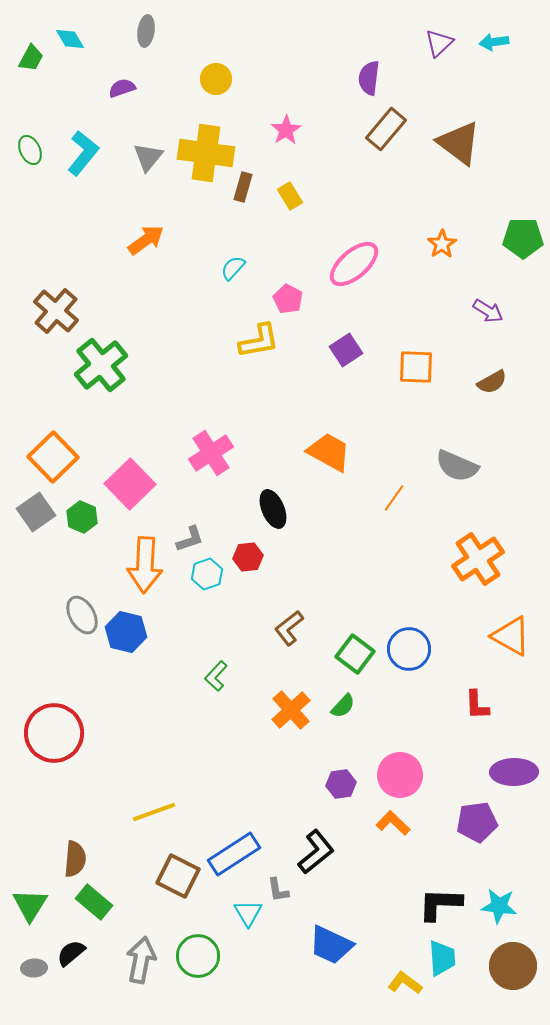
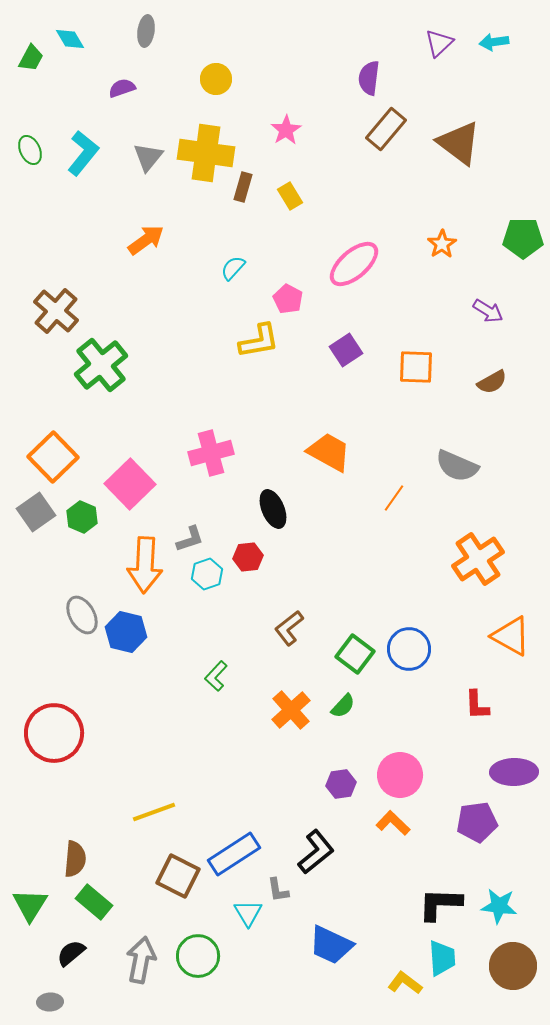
pink cross at (211, 453): rotated 18 degrees clockwise
gray ellipse at (34, 968): moved 16 px right, 34 px down
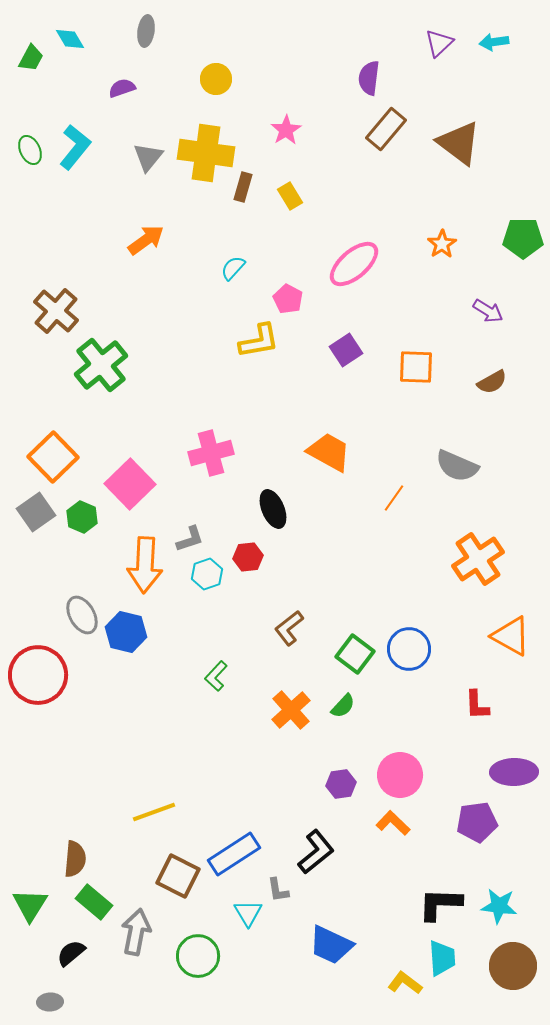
cyan L-shape at (83, 153): moved 8 px left, 6 px up
red circle at (54, 733): moved 16 px left, 58 px up
gray arrow at (141, 960): moved 5 px left, 28 px up
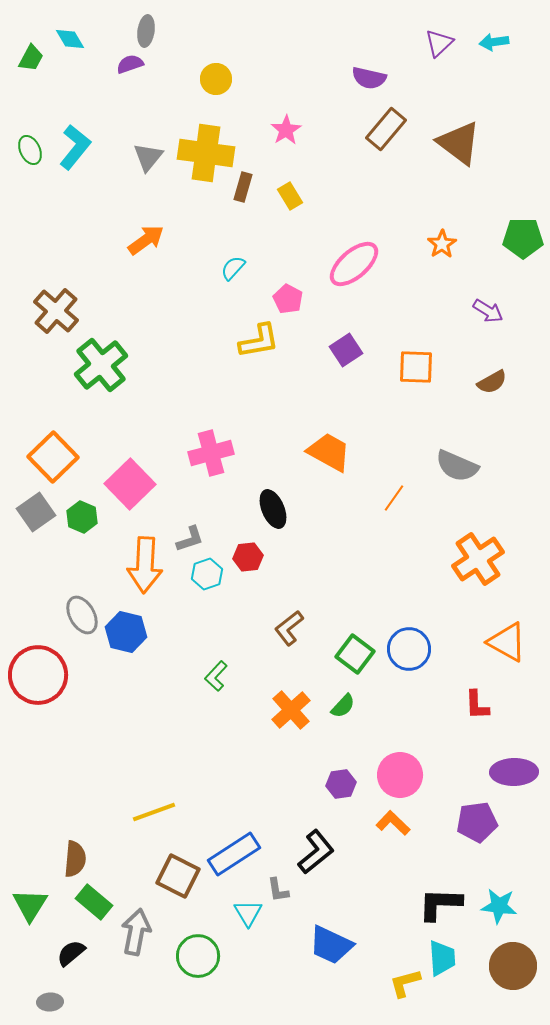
purple semicircle at (369, 78): rotated 84 degrees counterclockwise
purple semicircle at (122, 88): moved 8 px right, 24 px up
orange triangle at (511, 636): moved 4 px left, 6 px down
yellow L-shape at (405, 983): rotated 52 degrees counterclockwise
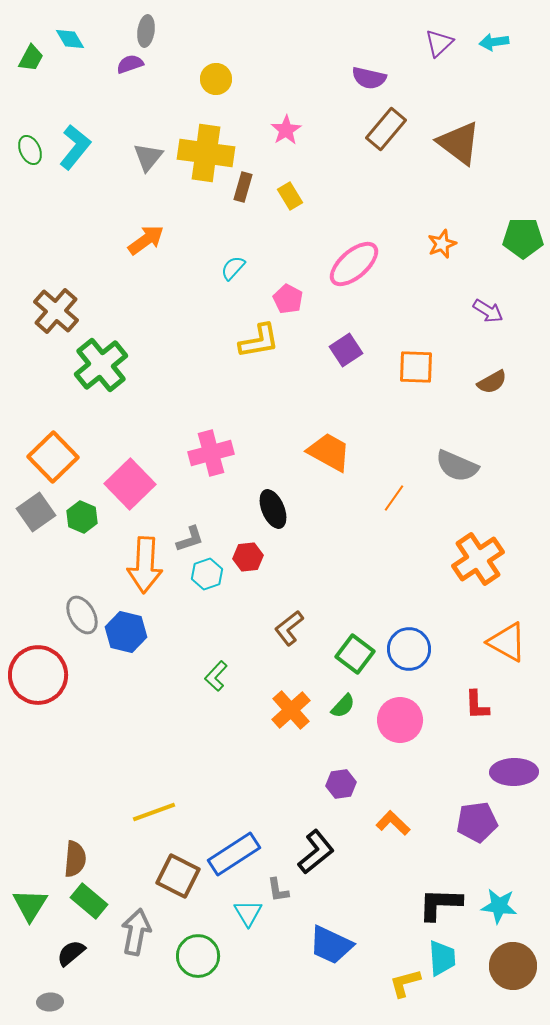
orange star at (442, 244): rotated 12 degrees clockwise
pink circle at (400, 775): moved 55 px up
green rectangle at (94, 902): moved 5 px left, 1 px up
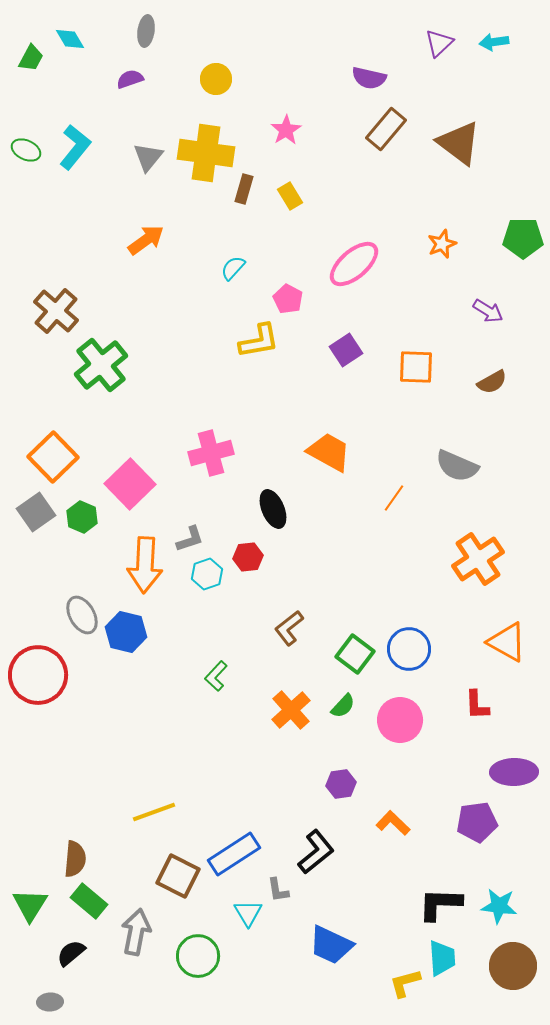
purple semicircle at (130, 64): moved 15 px down
green ellipse at (30, 150): moved 4 px left; rotated 40 degrees counterclockwise
brown rectangle at (243, 187): moved 1 px right, 2 px down
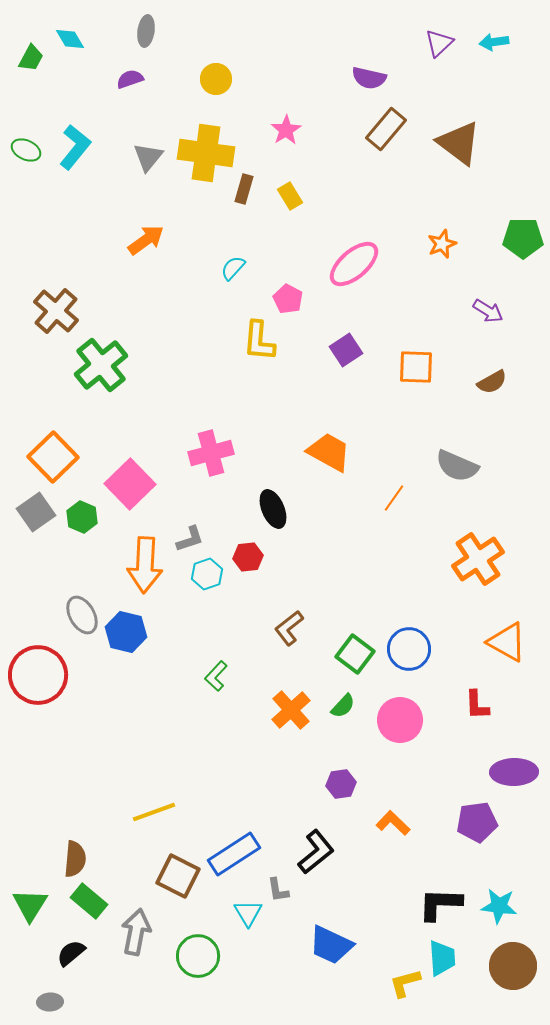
yellow L-shape at (259, 341): rotated 105 degrees clockwise
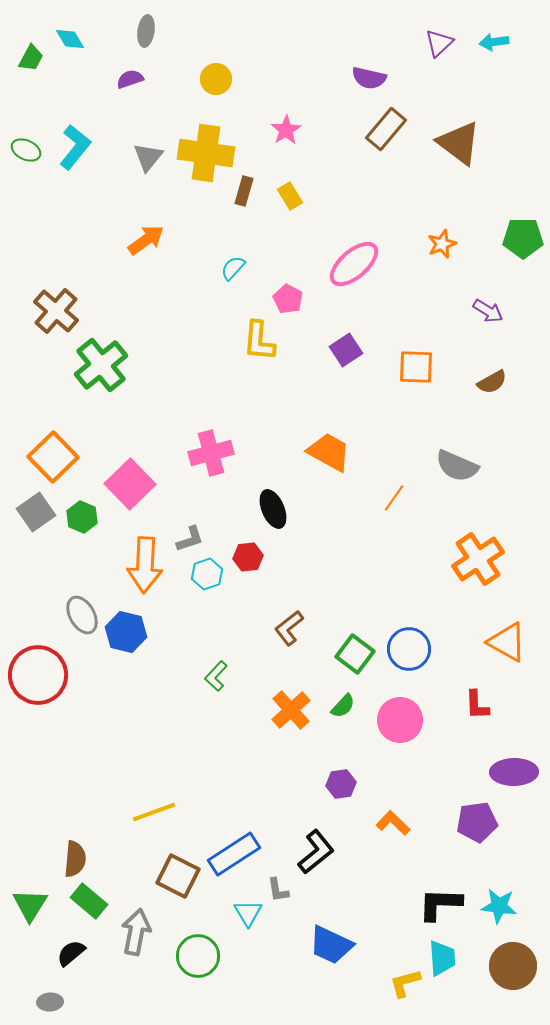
brown rectangle at (244, 189): moved 2 px down
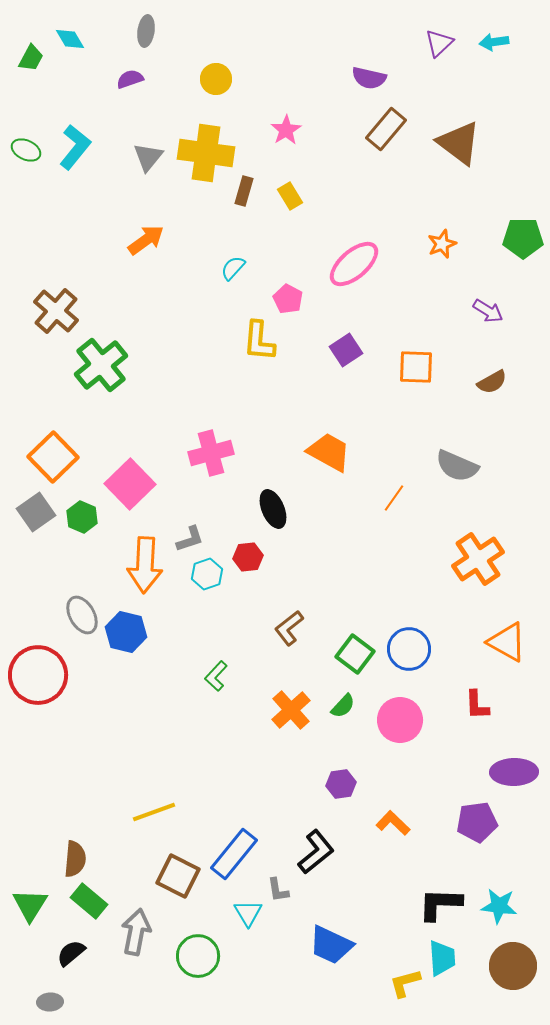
blue rectangle at (234, 854): rotated 18 degrees counterclockwise
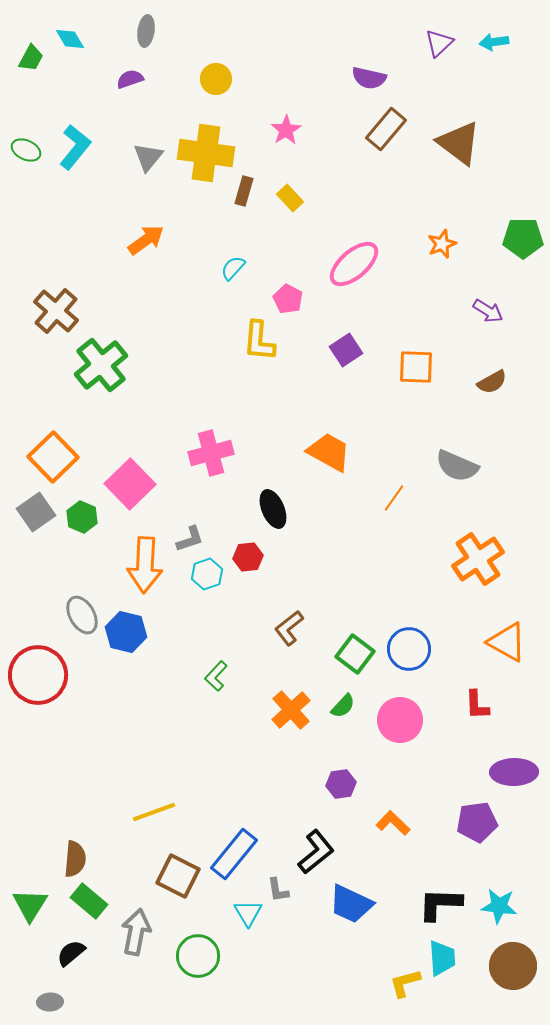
yellow rectangle at (290, 196): moved 2 px down; rotated 12 degrees counterclockwise
blue trapezoid at (331, 945): moved 20 px right, 41 px up
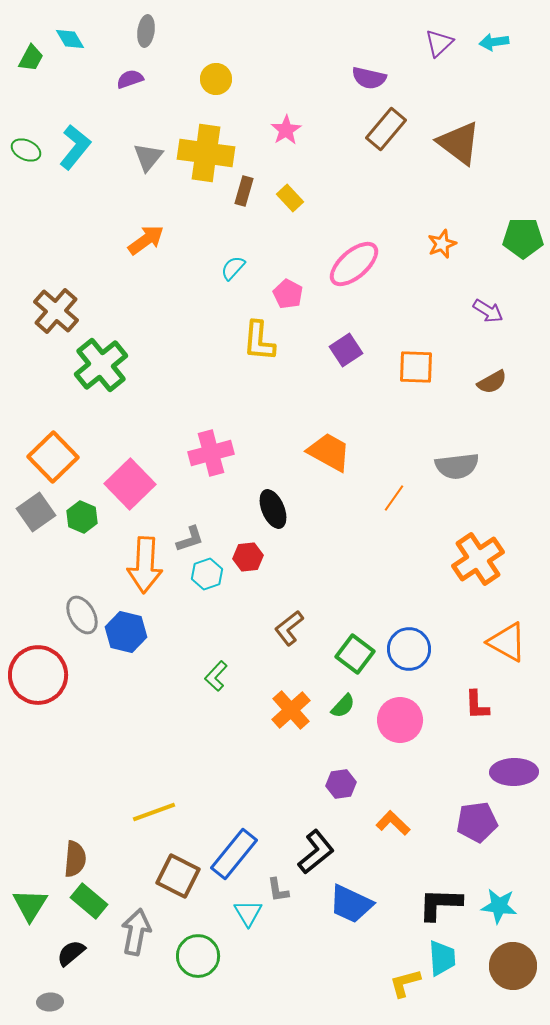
pink pentagon at (288, 299): moved 5 px up
gray semicircle at (457, 466): rotated 30 degrees counterclockwise
